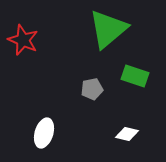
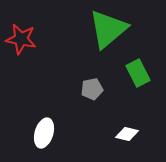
red star: moved 2 px left, 1 px up; rotated 12 degrees counterclockwise
green rectangle: moved 3 px right, 3 px up; rotated 44 degrees clockwise
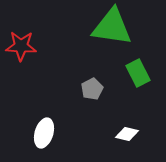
green triangle: moved 4 px right, 2 px up; rotated 48 degrees clockwise
red star: moved 7 px down; rotated 8 degrees counterclockwise
gray pentagon: rotated 15 degrees counterclockwise
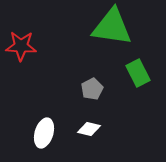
white diamond: moved 38 px left, 5 px up
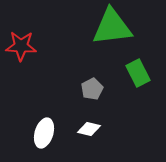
green triangle: rotated 15 degrees counterclockwise
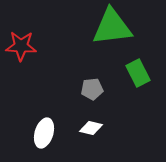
gray pentagon: rotated 20 degrees clockwise
white diamond: moved 2 px right, 1 px up
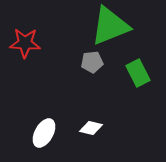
green triangle: moved 2 px left, 1 px up; rotated 15 degrees counterclockwise
red star: moved 4 px right, 3 px up
gray pentagon: moved 27 px up
white ellipse: rotated 12 degrees clockwise
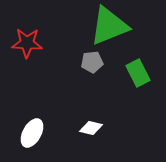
green triangle: moved 1 px left
red star: moved 2 px right
white ellipse: moved 12 px left
